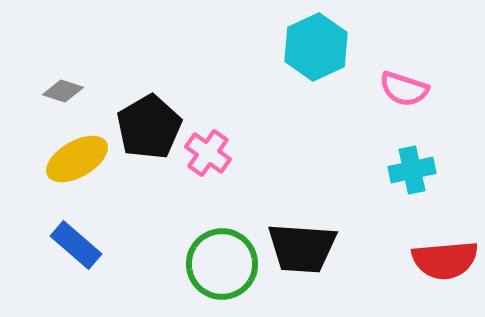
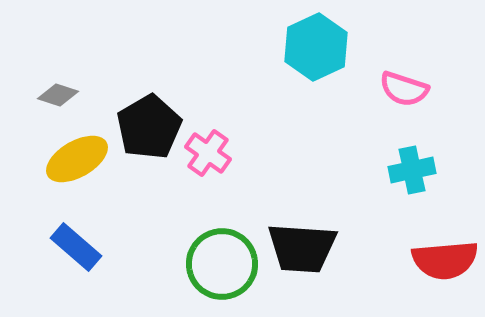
gray diamond: moved 5 px left, 4 px down
blue rectangle: moved 2 px down
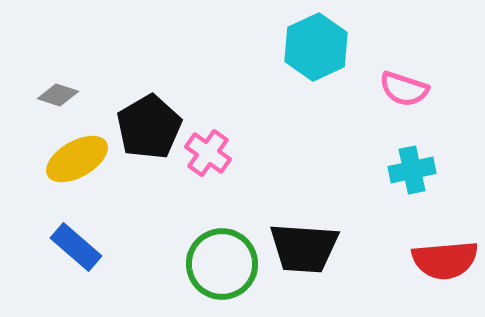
black trapezoid: moved 2 px right
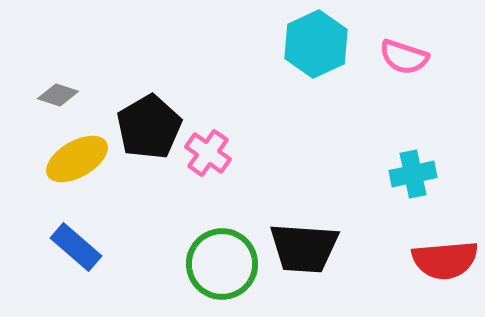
cyan hexagon: moved 3 px up
pink semicircle: moved 32 px up
cyan cross: moved 1 px right, 4 px down
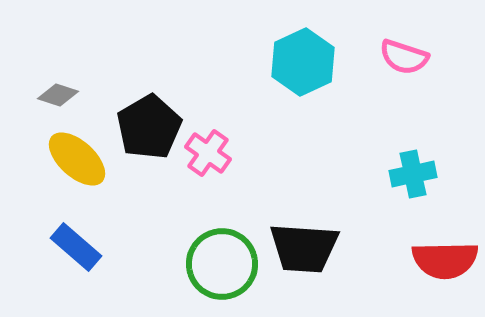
cyan hexagon: moved 13 px left, 18 px down
yellow ellipse: rotated 72 degrees clockwise
red semicircle: rotated 4 degrees clockwise
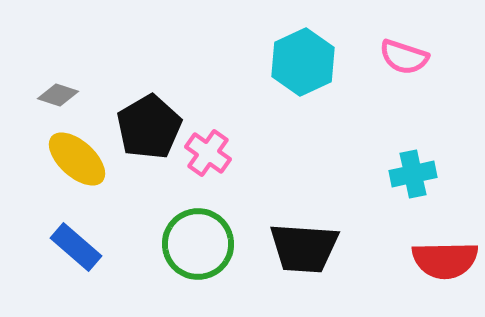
green circle: moved 24 px left, 20 px up
